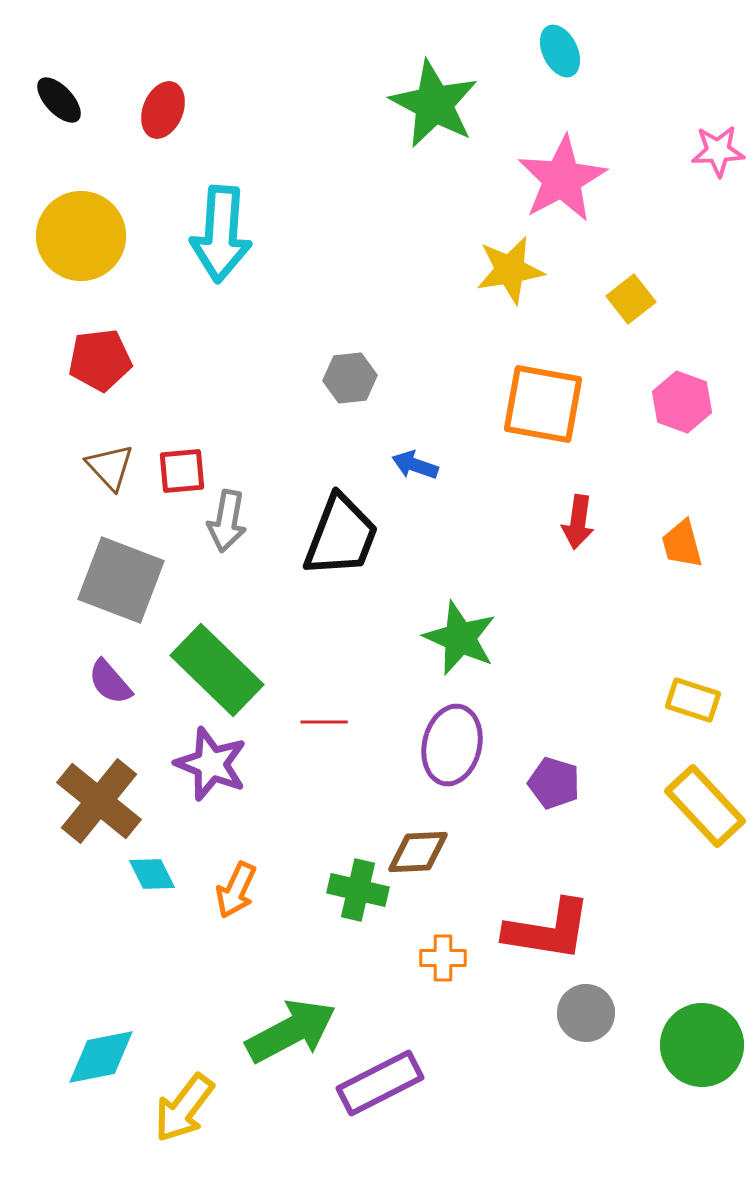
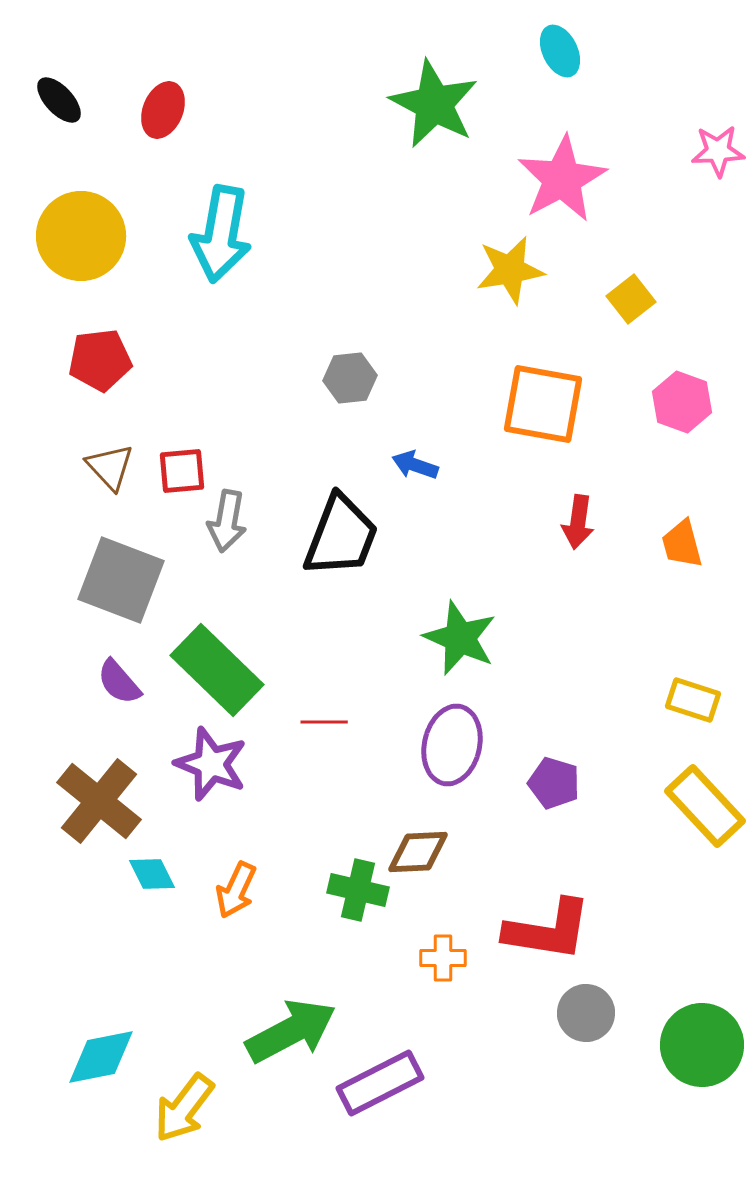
cyan arrow at (221, 234): rotated 6 degrees clockwise
purple semicircle at (110, 682): moved 9 px right
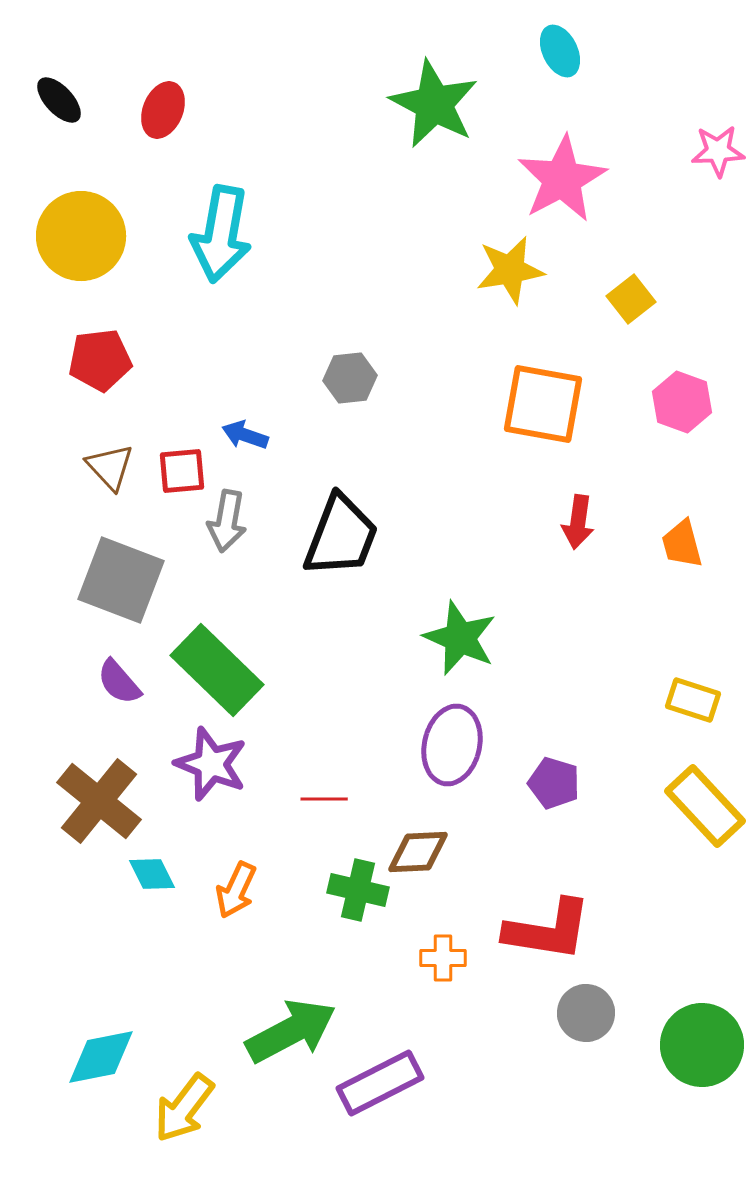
blue arrow at (415, 465): moved 170 px left, 30 px up
red line at (324, 722): moved 77 px down
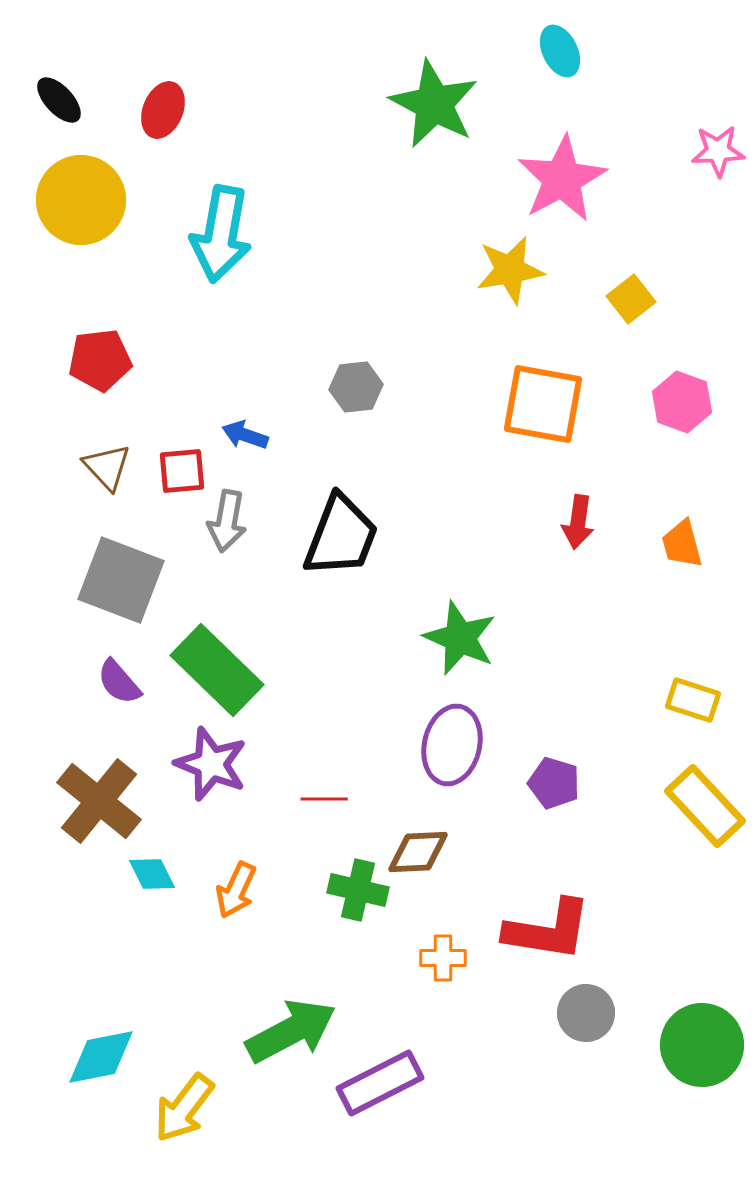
yellow circle at (81, 236): moved 36 px up
gray hexagon at (350, 378): moved 6 px right, 9 px down
brown triangle at (110, 467): moved 3 px left
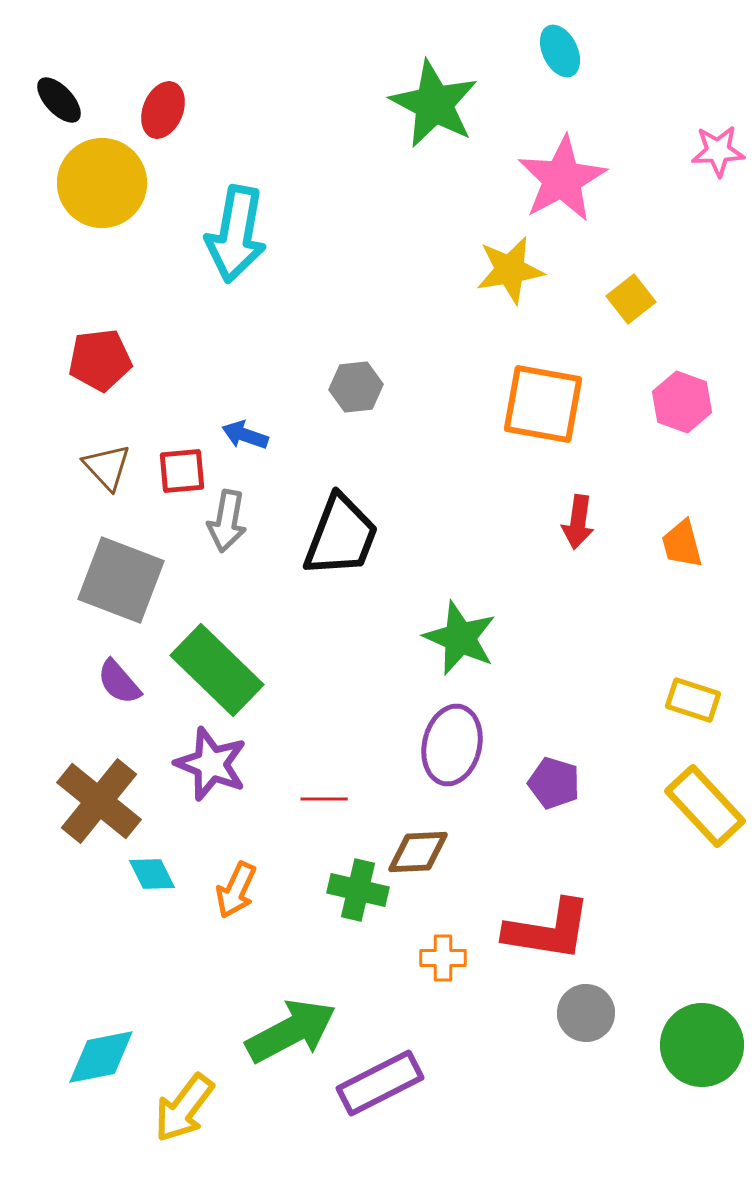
yellow circle at (81, 200): moved 21 px right, 17 px up
cyan arrow at (221, 234): moved 15 px right
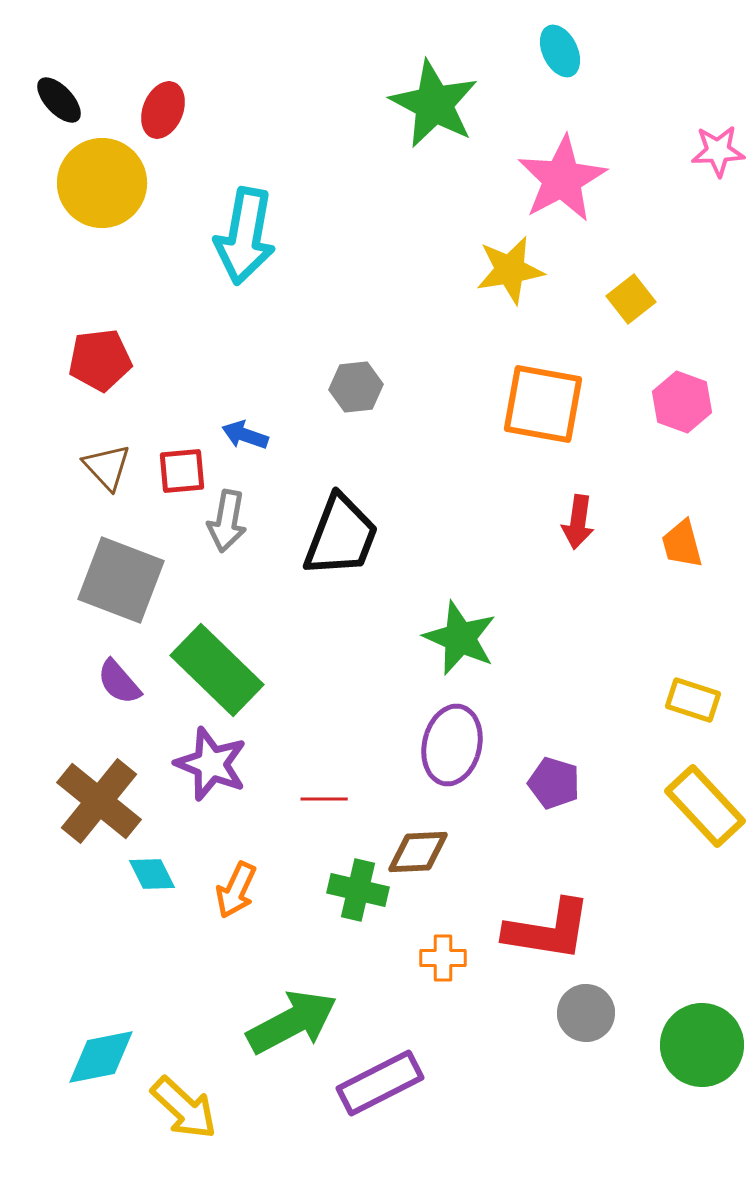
cyan arrow at (236, 234): moved 9 px right, 2 px down
green arrow at (291, 1031): moved 1 px right, 9 px up
yellow arrow at (184, 1108): rotated 84 degrees counterclockwise
